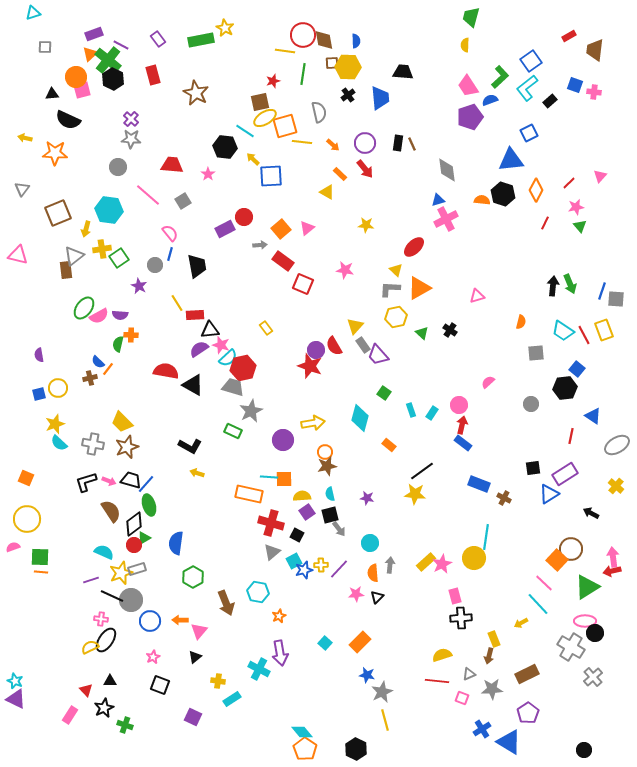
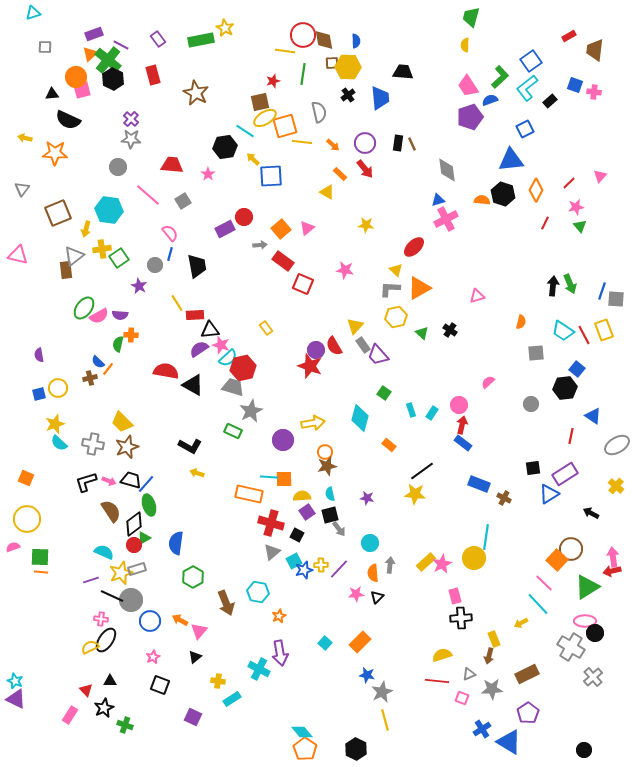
blue square at (529, 133): moved 4 px left, 4 px up
black hexagon at (225, 147): rotated 15 degrees counterclockwise
orange arrow at (180, 620): rotated 28 degrees clockwise
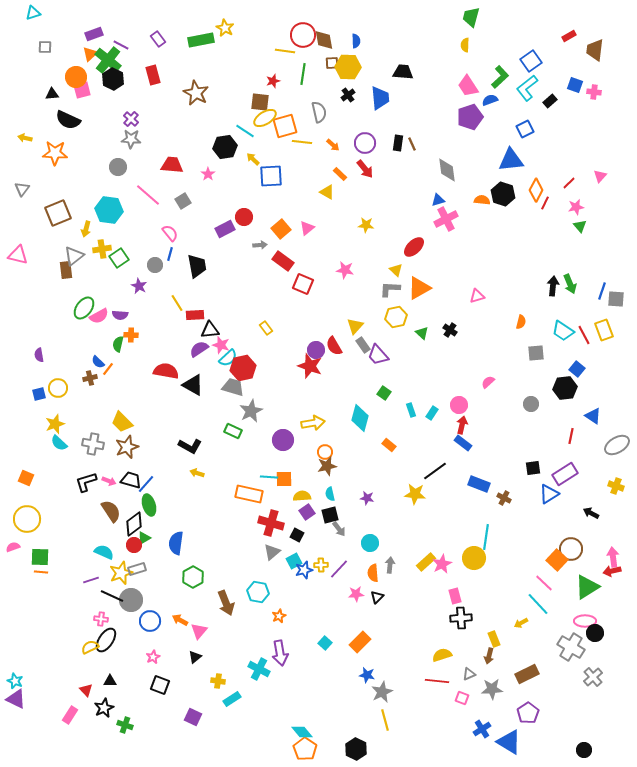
brown square at (260, 102): rotated 18 degrees clockwise
red line at (545, 223): moved 20 px up
black line at (422, 471): moved 13 px right
yellow cross at (616, 486): rotated 21 degrees counterclockwise
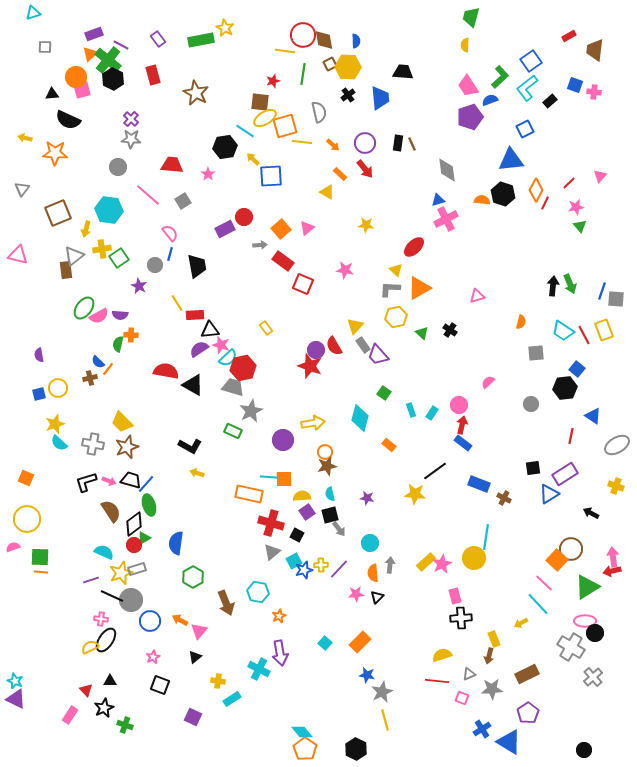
brown square at (332, 63): moved 2 px left, 1 px down; rotated 24 degrees counterclockwise
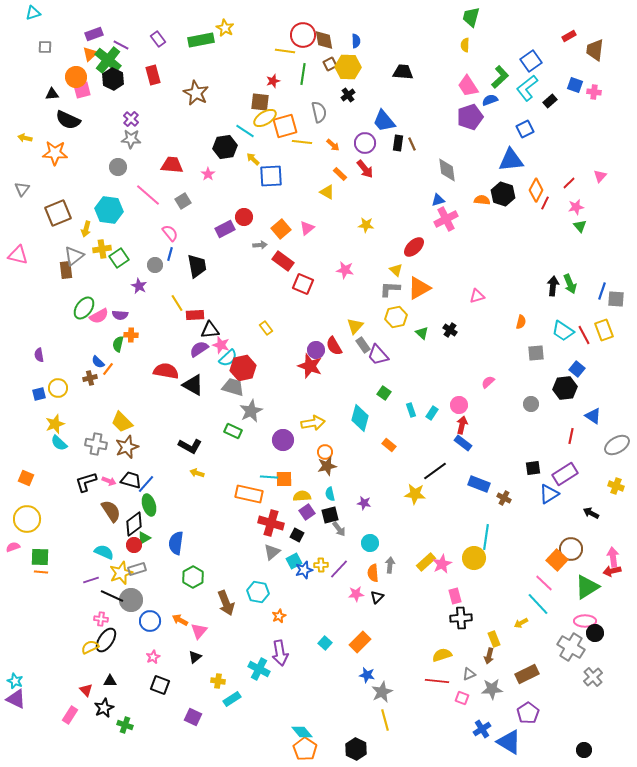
blue trapezoid at (380, 98): moved 4 px right, 23 px down; rotated 145 degrees clockwise
gray cross at (93, 444): moved 3 px right
purple star at (367, 498): moved 3 px left, 5 px down
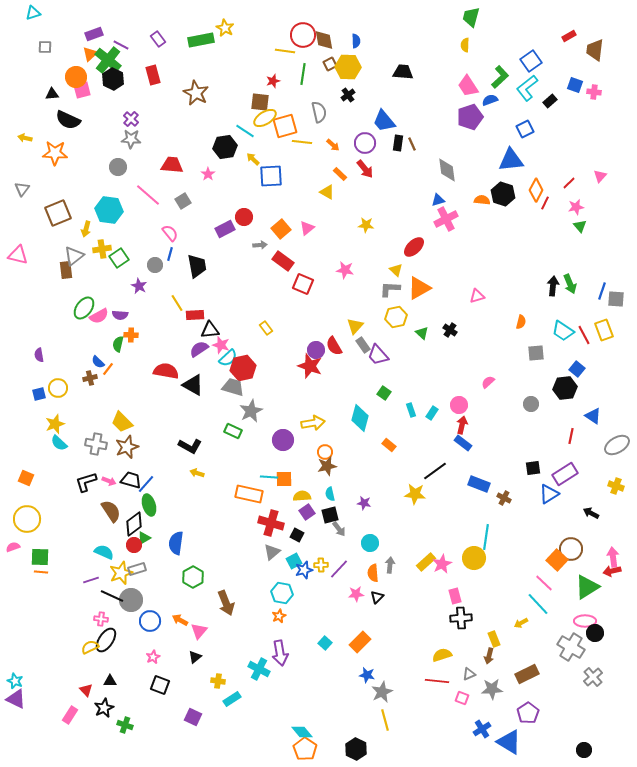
cyan hexagon at (258, 592): moved 24 px right, 1 px down
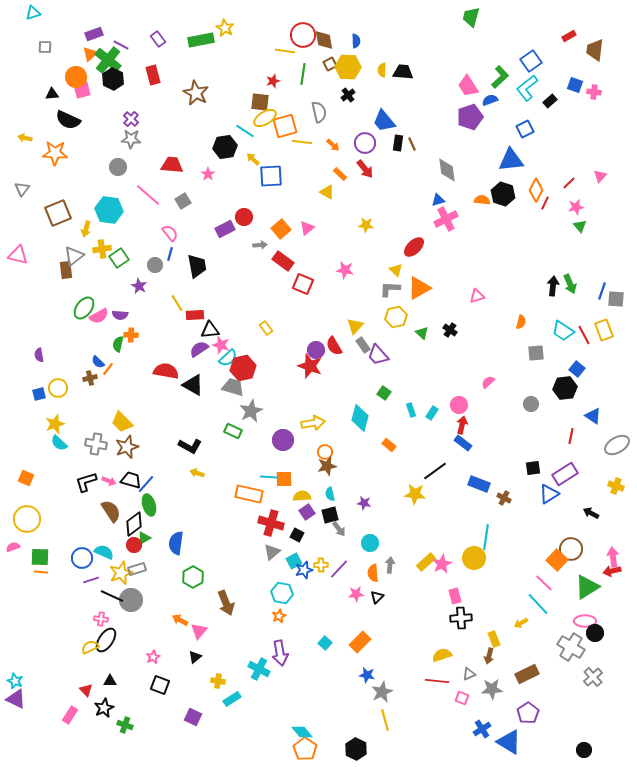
yellow semicircle at (465, 45): moved 83 px left, 25 px down
blue circle at (150, 621): moved 68 px left, 63 px up
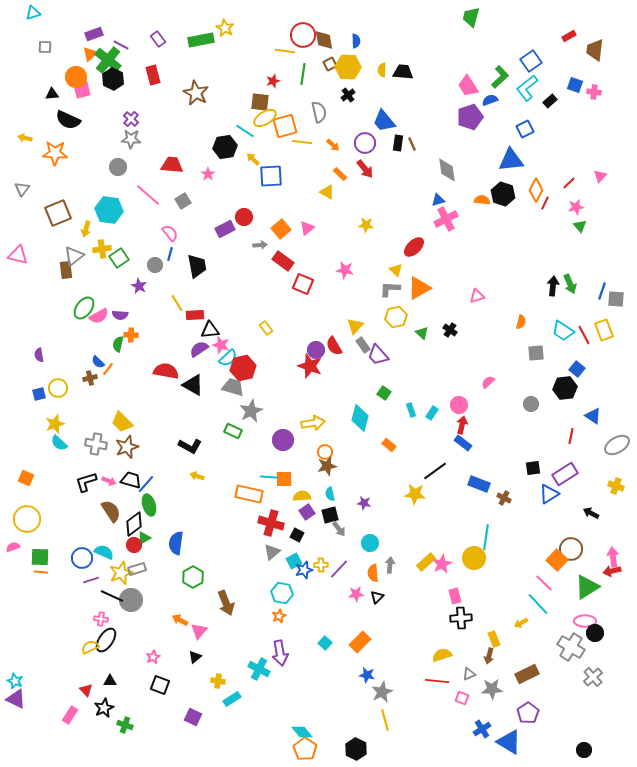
yellow arrow at (197, 473): moved 3 px down
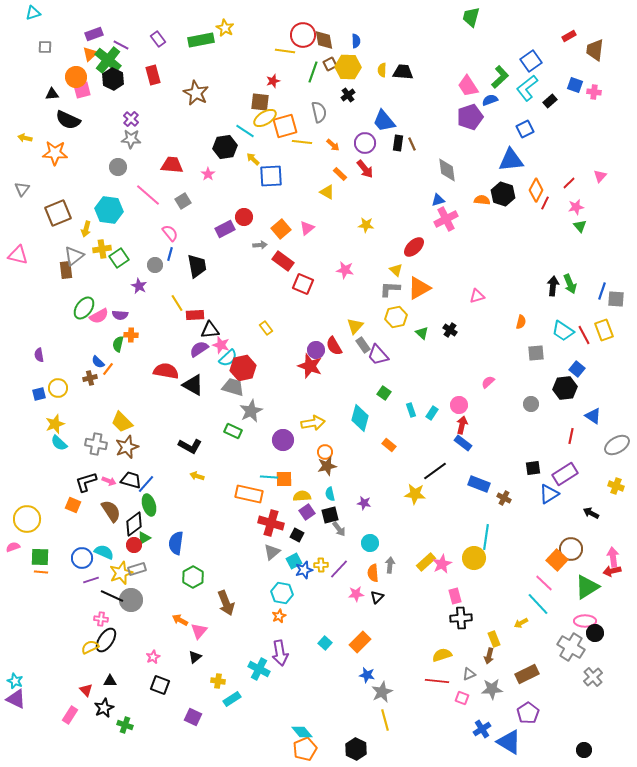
green line at (303, 74): moved 10 px right, 2 px up; rotated 10 degrees clockwise
orange square at (26, 478): moved 47 px right, 27 px down
orange pentagon at (305, 749): rotated 15 degrees clockwise
